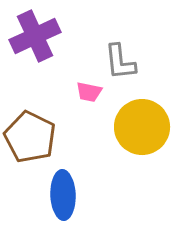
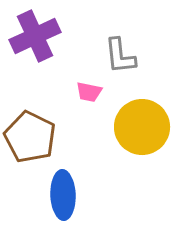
gray L-shape: moved 6 px up
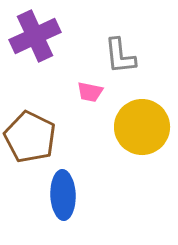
pink trapezoid: moved 1 px right
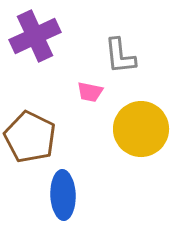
yellow circle: moved 1 px left, 2 px down
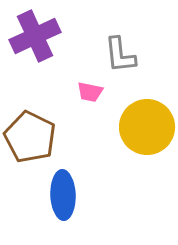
gray L-shape: moved 1 px up
yellow circle: moved 6 px right, 2 px up
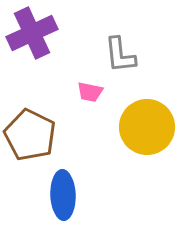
purple cross: moved 3 px left, 3 px up
brown pentagon: moved 2 px up
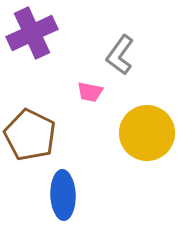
gray L-shape: rotated 42 degrees clockwise
yellow circle: moved 6 px down
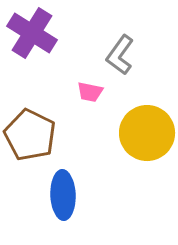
purple cross: rotated 33 degrees counterclockwise
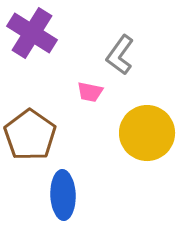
brown pentagon: rotated 9 degrees clockwise
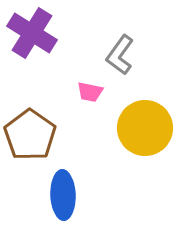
yellow circle: moved 2 px left, 5 px up
